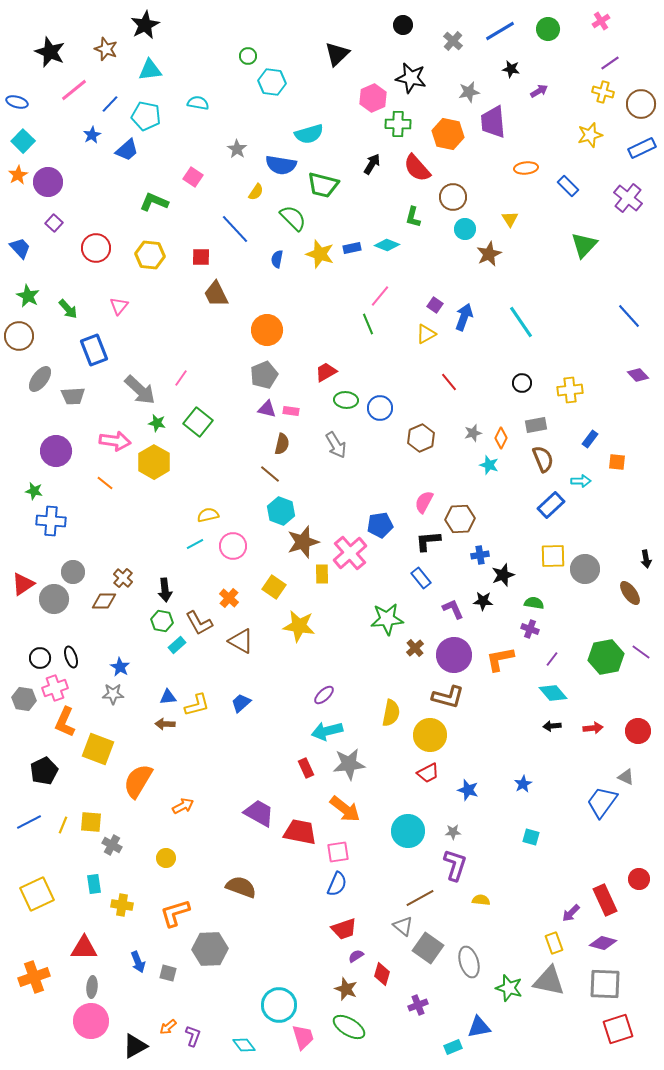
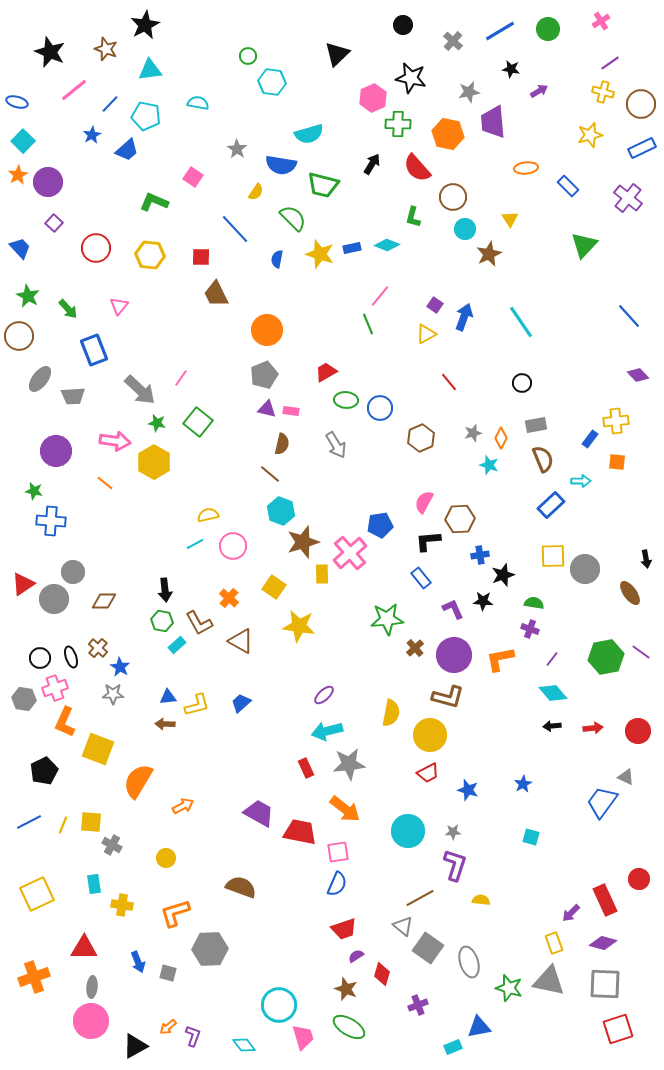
yellow cross at (570, 390): moved 46 px right, 31 px down
brown cross at (123, 578): moved 25 px left, 70 px down
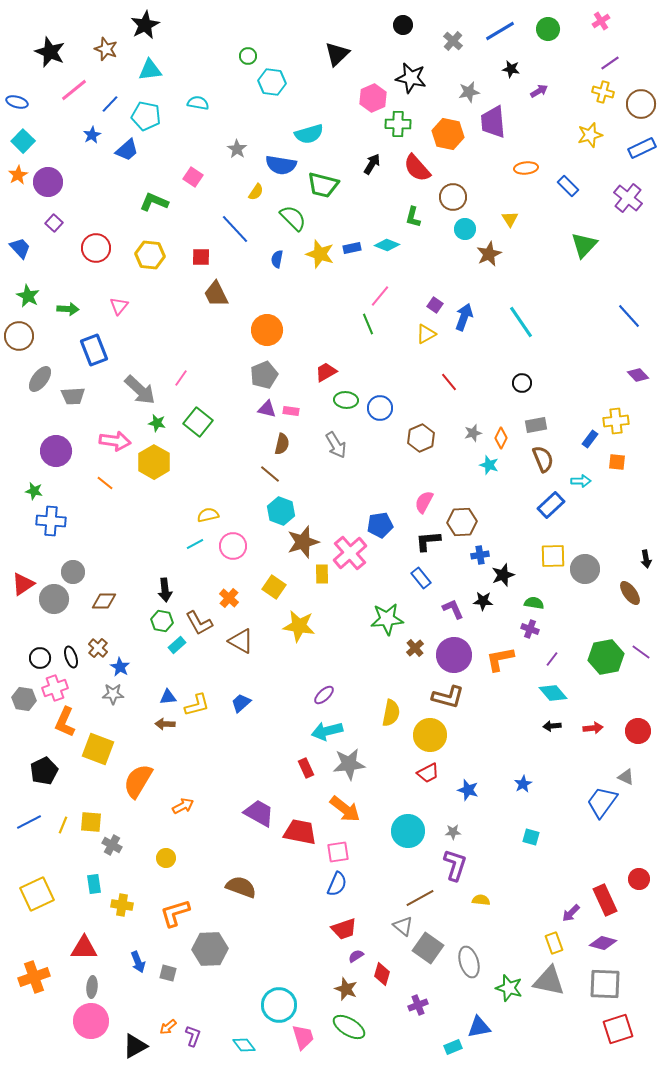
green arrow at (68, 309): rotated 45 degrees counterclockwise
brown hexagon at (460, 519): moved 2 px right, 3 px down
